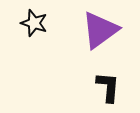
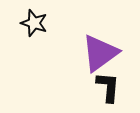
purple triangle: moved 23 px down
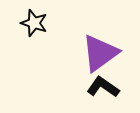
black L-shape: moved 5 px left; rotated 60 degrees counterclockwise
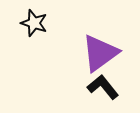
black L-shape: rotated 16 degrees clockwise
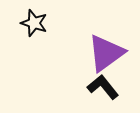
purple triangle: moved 6 px right
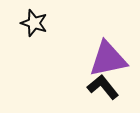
purple triangle: moved 2 px right, 6 px down; rotated 24 degrees clockwise
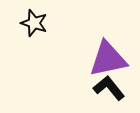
black L-shape: moved 6 px right, 1 px down
